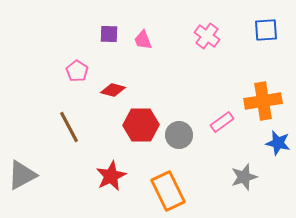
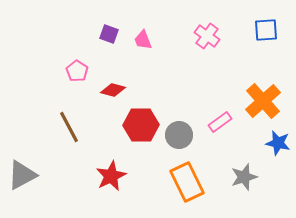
purple square: rotated 18 degrees clockwise
orange cross: rotated 33 degrees counterclockwise
pink rectangle: moved 2 px left
orange rectangle: moved 19 px right, 9 px up
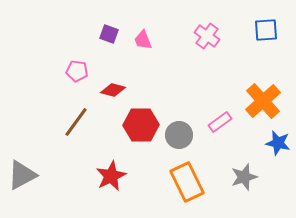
pink pentagon: rotated 25 degrees counterclockwise
brown line: moved 7 px right, 5 px up; rotated 64 degrees clockwise
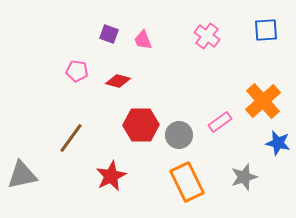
red diamond: moved 5 px right, 9 px up
brown line: moved 5 px left, 16 px down
gray triangle: rotated 16 degrees clockwise
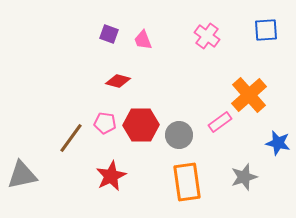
pink pentagon: moved 28 px right, 52 px down
orange cross: moved 14 px left, 6 px up
orange rectangle: rotated 18 degrees clockwise
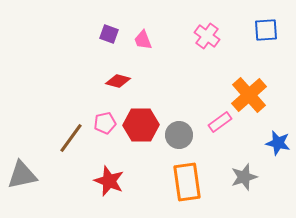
pink pentagon: rotated 20 degrees counterclockwise
red star: moved 2 px left, 5 px down; rotated 24 degrees counterclockwise
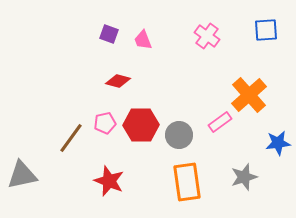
blue star: rotated 20 degrees counterclockwise
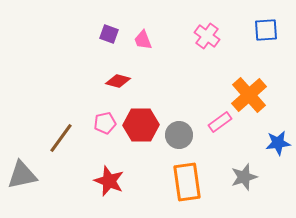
brown line: moved 10 px left
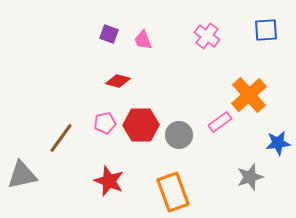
gray star: moved 6 px right
orange rectangle: moved 14 px left, 10 px down; rotated 12 degrees counterclockwise
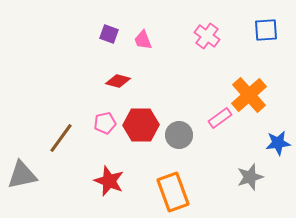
pink rectangle: moved 4 px up
